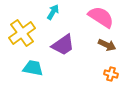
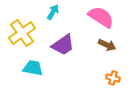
orange cross: moved 2 px right, 4 px down
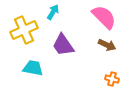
pink semicircle: moved 3 px right; rotated 12 degrees clockwise
yellow cross: moved 2 px right, 3 px up; rotated 12 degrees clockwise
purple trapezoid: rotated 90 degrees clockwise
orange cross: moved 1 px left, 1 px down
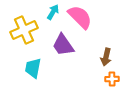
pink semicircle: moved 24 px left
brown arrow: moved 1 px left, 12 px down; rotated 78 degrees clockwise
cyan trapezoid: rotated 90 degrees counterclockwise
orange cross: rotated 16 degrees counterclockwise
